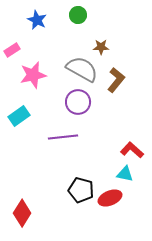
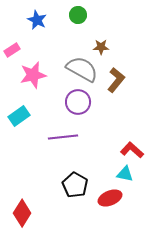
black pentagon: moved 6 px left, 5 px up; rotated 15 degrees clockwise
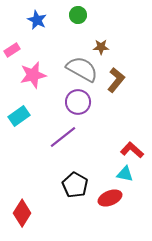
purple line: rotated 32 degrees counterclockwise
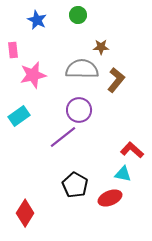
pink rectangle: moved 1 px right; rotated 63 degrees counterclockwise
gray semicircle: rotated 28 degrees counterclockwise
purple circle: moved 1 px right, 8 px down
cyan triangle: moved 2 px left
red diamond: moved 3 px right
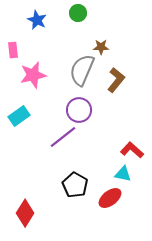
green circle: moved 2 px up
gray semicircle: moved 1 px down; rotated 68 degrees counterclockwise
red ellipse: rotated 15 degrees counterclockwise
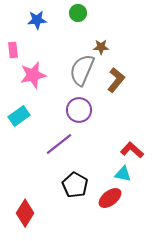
blue star: rotated 30 degrees counterclockwise
purple line: moved 4 px left, 7 px down
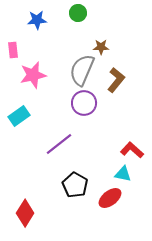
purple circle: moved 5 px right, 7 px up
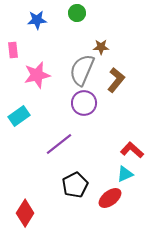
green circle: moved 1 px left
pink star: moved 4 px right
cyan triangle: moved 2 px right; rotated 36 degrees counterclockwise
black pentagon: rotated 15 degrees clockwise
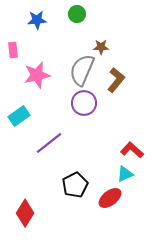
green circle: moved 1 px down
purple line: moved 10 px left, 1 px up
